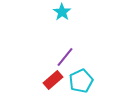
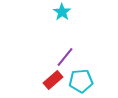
cyan pentagon: rotated 20 degrees clockwise
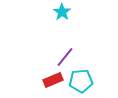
red rectangle: rotated 18 degrees clockwise
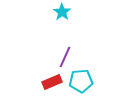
purple line: rotated 15 degrees counterclockwise
red rectangle: moved 1 px left, 2 px down
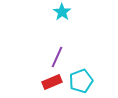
purple line: moved 8 px left
cyan pentagon: rotated 15 degrees counterclockwise
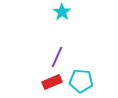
cyan pentagon: rotated 25 degrees clockwise
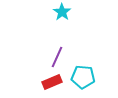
cyan pentagon: moved 2 px right, 4 px up
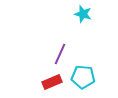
cyan star: moved 21 px right, 2 px down; rotated 18 degrees counterclockwise
purple line: moved 3 px right, 3 px up
